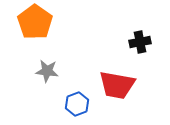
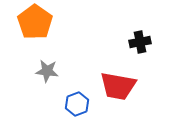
red trapezoid: moved 1 px right, 1 px down
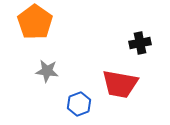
black cross: moved 1 px down
red trapezoid: moved 2 px right, 2 px up
blue hexagon: moved 2 px right
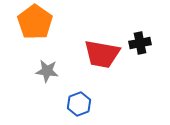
red trapezoid: moved 18 px left, 30 px up
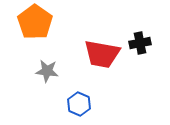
blue hexagon: rotated 15 degrees counterclockwise
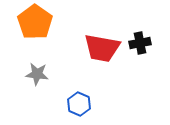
red trapezoid: moved 6 px up
gray star: moved 10 px left, 3 px down
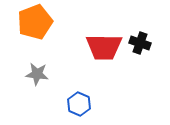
orange pentagon: rotated 16 degrees clockwise
black cross: rotated 30 degrees clockwise
red trapezoid: moved 2 px right, 1 px up; rotated 9 degrees counterclockwise
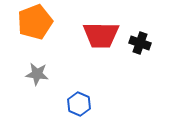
red trapezoid: moved 3 px left, 12 px up
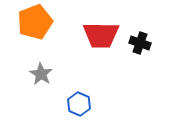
gray star: moved 4 px right; rotated 25 degrees clockwise
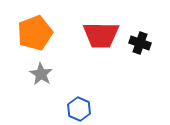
orange pentagon: moved 11 px down
blue hexagon: moved 5 px down
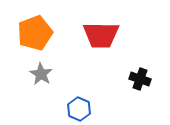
black cross: moved 36 px down
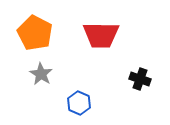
orange pentagon: rotated 24 degrees counterclockwise
blue hexagon: moved 6 px up
